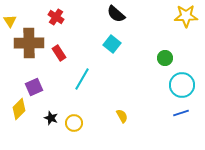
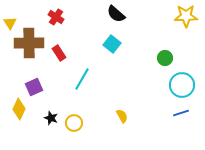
yellow triangle: moved 2 px down
yellow diamond: rotated 20 degrees counterclockwise
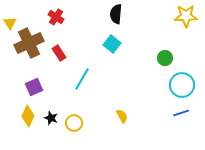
black semicircle: rotated 54 degrees clockwise
brown cross: rotated 24 degrees counterclockwise
yellow diamond: moved 9 px right, 7 px down
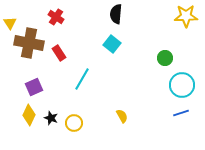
brown cross: rotated 36 degrees clockwise
yellow diamond: moved 1 px right, 1 px up
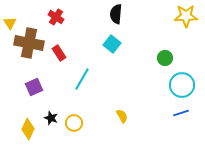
yellow diamond: moved 1 px left, 14 px down
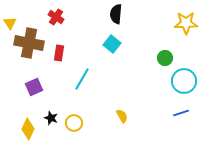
yellow star: moved 7 px down
red rectangle: rotated 42 degrees clockwise
cyan circle: moved 2 px right, 4 px up
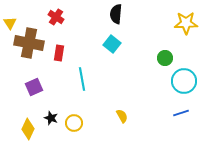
cyan line: rotated 40 degrees counterclockwise
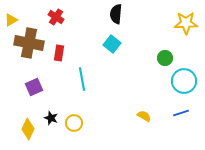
yellow triangle: moved 1 px right, 3 px up; rotated 32 degrees clockwise
yellow semicircle: moved 22 px right; rotated 32 degrees counterclockwise
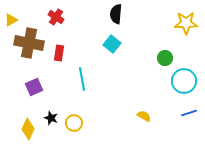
blue line: moved 8 px right
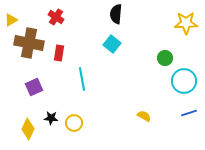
black star: rotated 16 degrees counterclockwise
